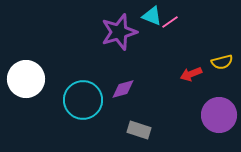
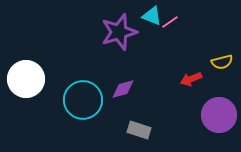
red arrow: moved 5 px down
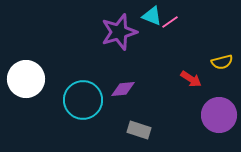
red arrow: rotated 125 degrees counterclockwise
purple diamond: rotated 10 degrees clockwise
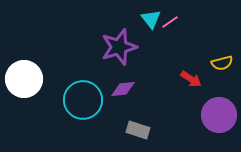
cyan triangle: moved 1 px left, 3 px down; rotated 30 degrees clockwise
purple star: moved 15 px down
yellow semicircle: moved 1 px down
white circle: moved 2 px left
gray rectangle: moved 1 px left
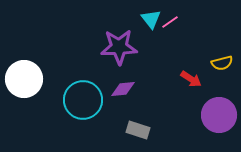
purple star: rotated 15 degrees clockwise
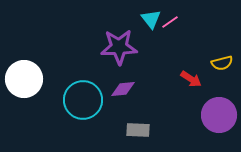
gray rectangle: rotated 15 degrees counterclockwise
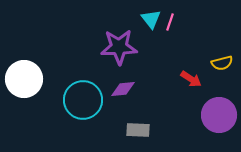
pink line: rotated 36 degrees counterclockwise
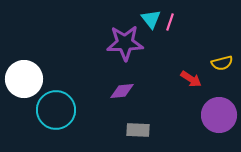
purple star: moved 6 px right, 4 px up
purple diamond: moved 1 px left, 2 px down
cyan circle: moved 27 px left, 10 px down
